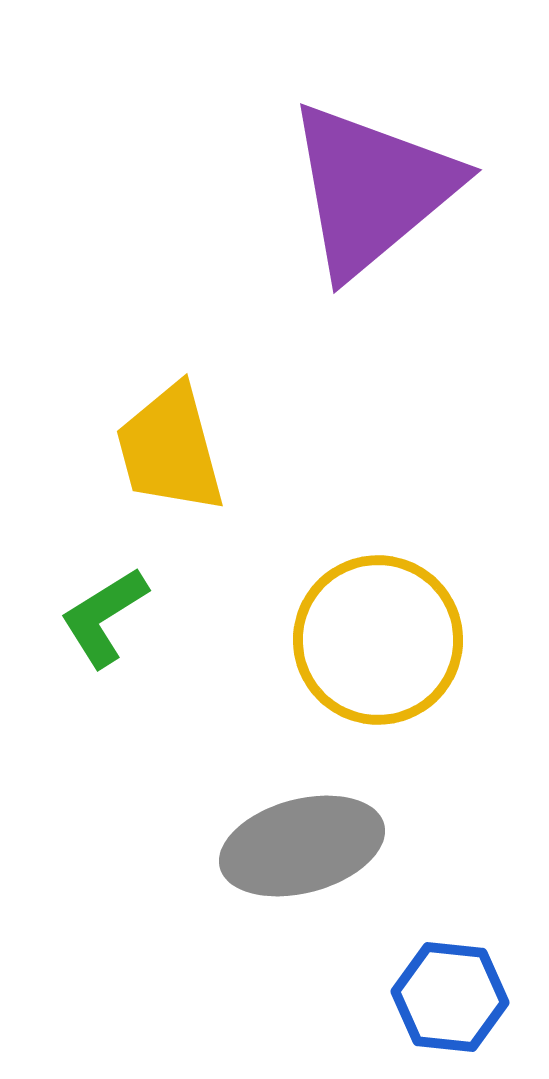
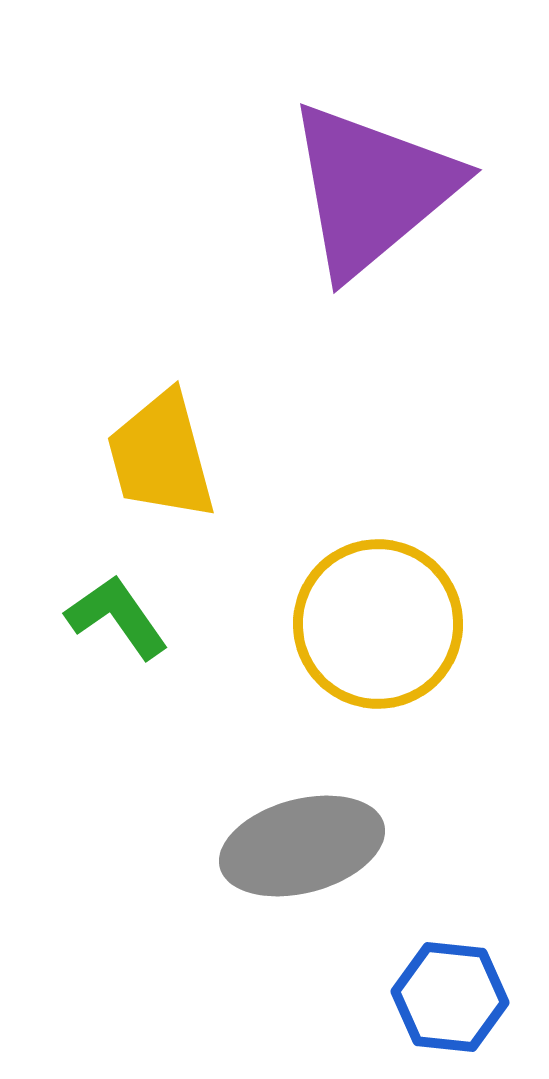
yellow trapezoid: moved 9 px left, 7 px down
green L-shape: moved 13 px right; rotated 87 degrees clockwise
yellow circle: moved 16 px up
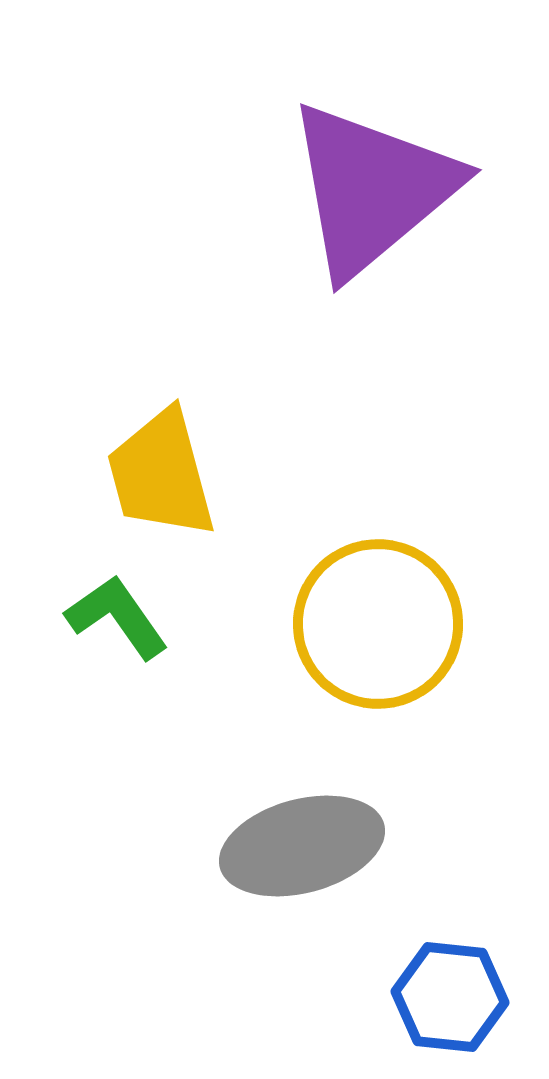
yellow trapezoid: moved 18 px down
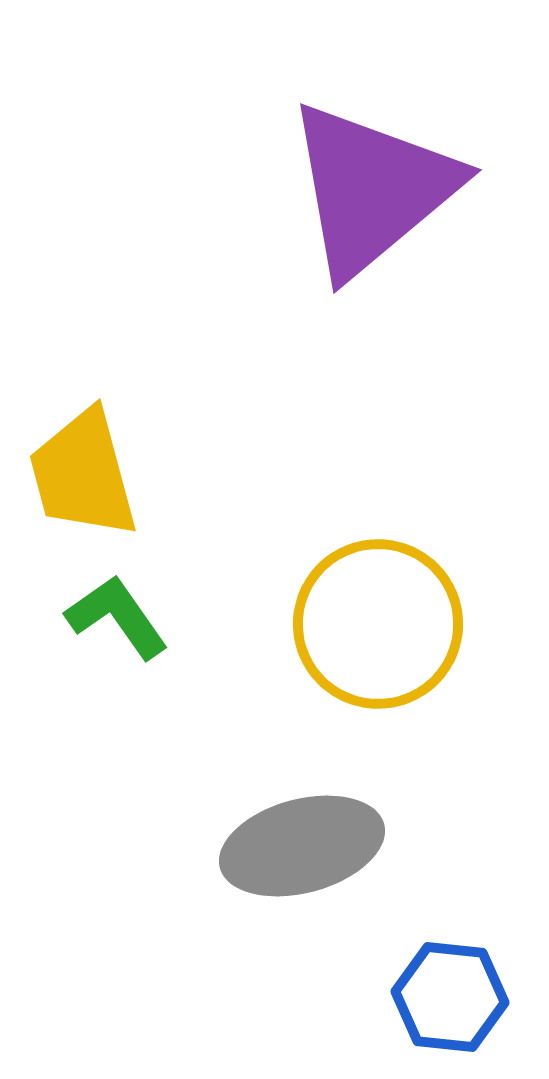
yellow trapezoid: moved 78 px left
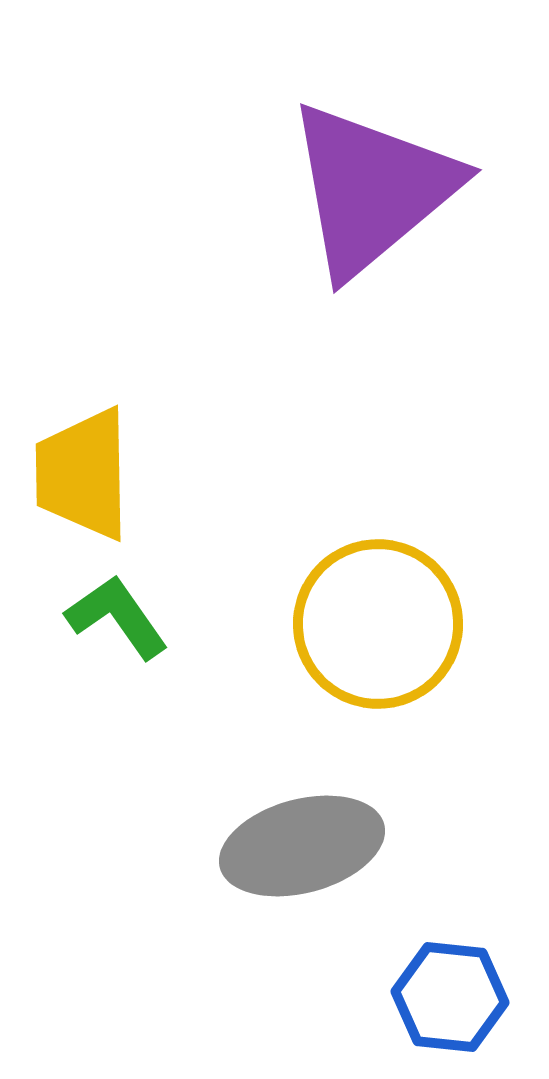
yellow trapezoid: rotated 14 degrees clockwise
